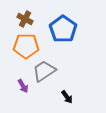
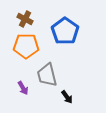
blue pentagon: moved 2 px right, 2 px down
gray trapezoid: moved 3 px right, 4 px down; rotated 70 degrees counterclockwise
purple arrow: moved 2 px down
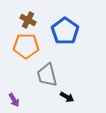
brown cross: moved 3 px right, 1 px down
purple arrow: moved 9 px left, 12 px down
black arrow: rotated 24 degrees counterclockwise
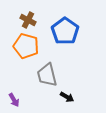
orange pentagon: rotated 15 degrees clockwise
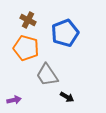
blue pentagon: moved 2 px down; rotated 16 degrees clockwise
orange pentagon: moved 2 px down
gray trapezoid: rotated 20 degrees counterclockwise
purple arrow: rotated 72 degrees counterclockwise
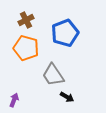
brown cross: moved 2 px left; rotated 35 degrees clockwise
gray trapezoid: moved 6 px right
purple arrow: rotated 56 degrees counterclockwise
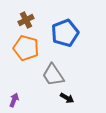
black arrow: moved 1 px down
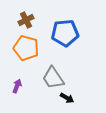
blue pentagon: rotated 16 degrees clockwise
gray trapezoid: moved 3 px down
purple arrow: moved 3 px right, 14 px up
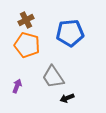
blue pentagon: moved 5 px right
orange pentagon: moved 1 px right, 3 px up
gray trapezoid: moved 1 px up
black arrow: rotated 128 degrees clockwise
